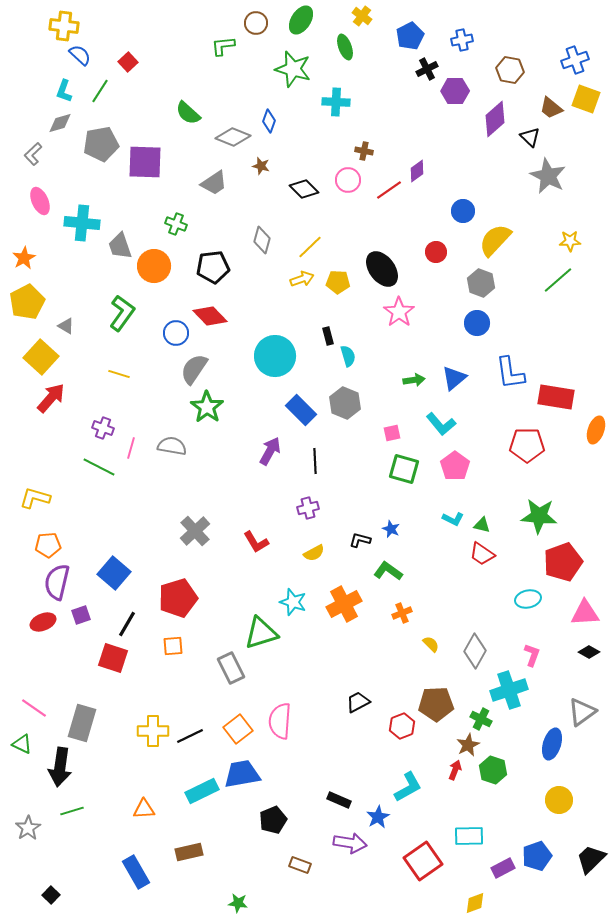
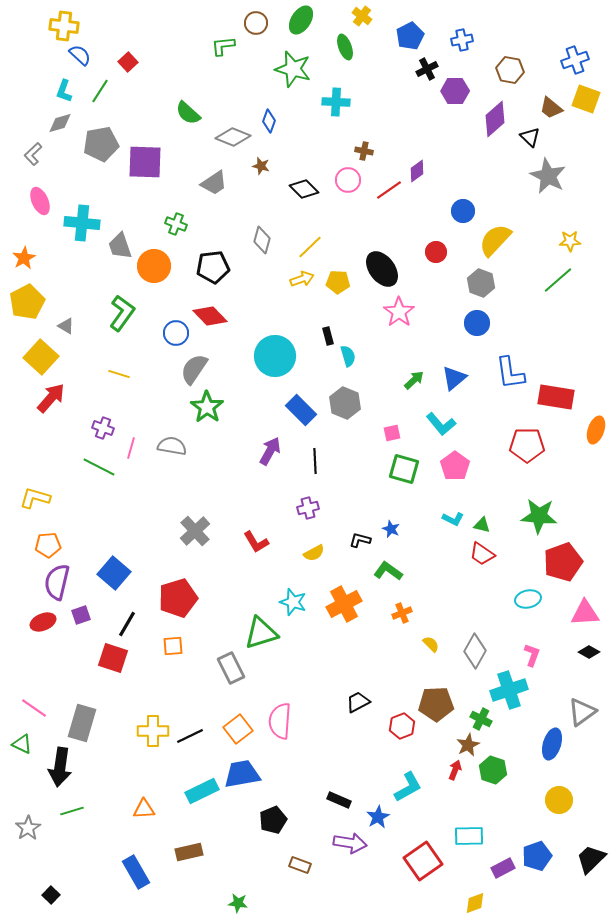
green arrow at (414, 380): rotated 35 degrees counterclockwise
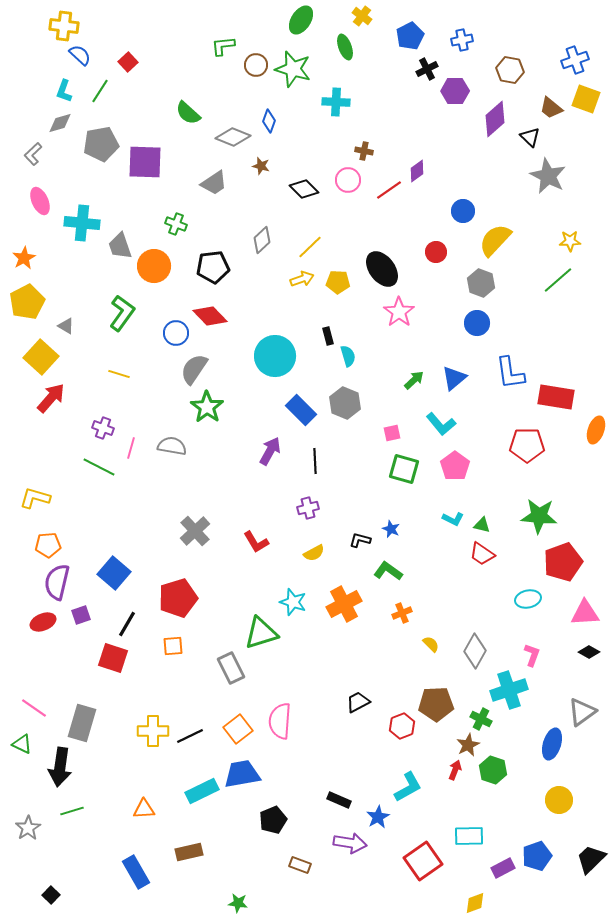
brown circle at (256, 23): moved 42 px down
gray diamond at (262, 240): rotated 32 degrees clockwise
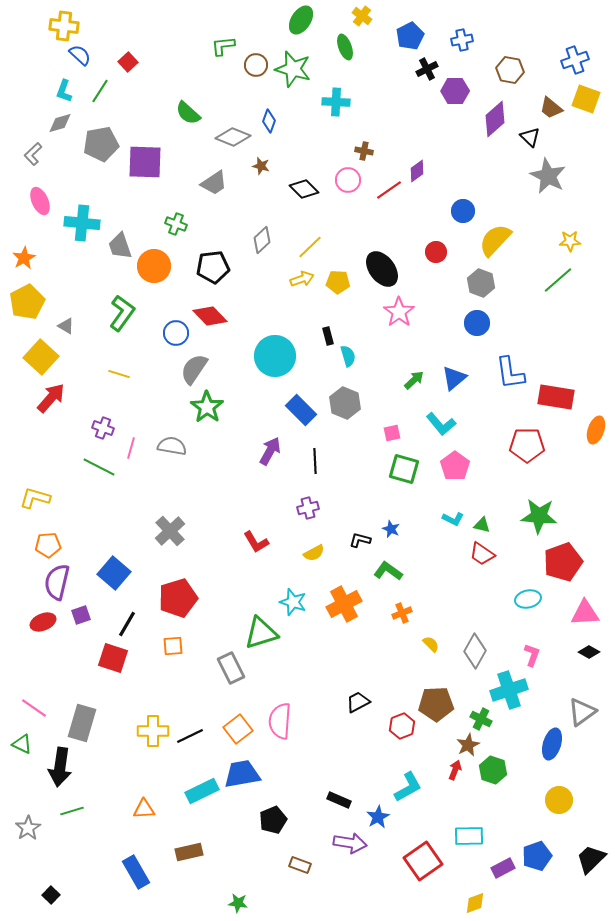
gray cross at (195, 531): moved 25 px left
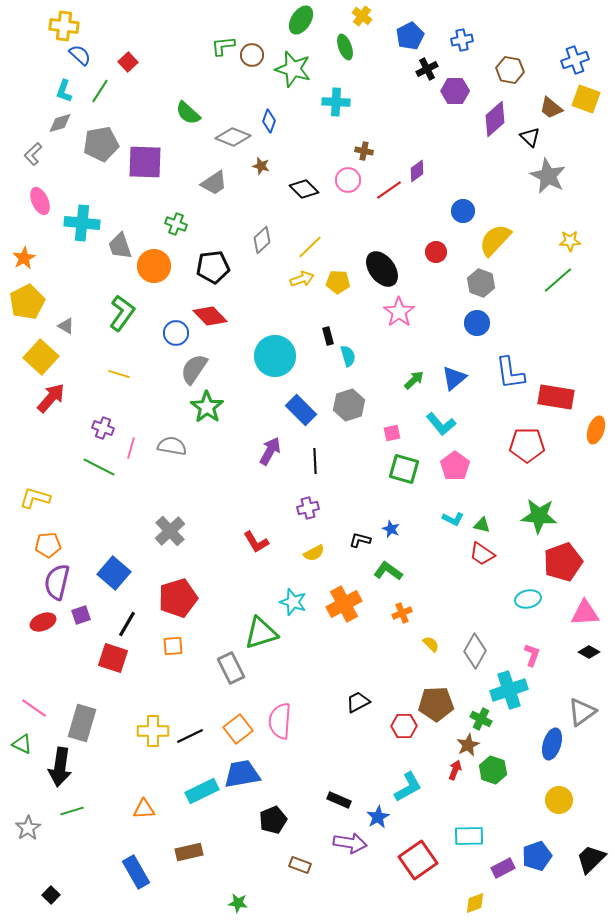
brown circle at (256, 65): moved 4 px left, 10 px up
gray hexagon at (345, 403): moved 4 px right, 2 px down; rotated 20 degrees clockwise
red hexagon at (402, 726): moved 2 px right; rotated 20 degrees clockwise
red square at (423, 861): moved 5 px left, 1 px up
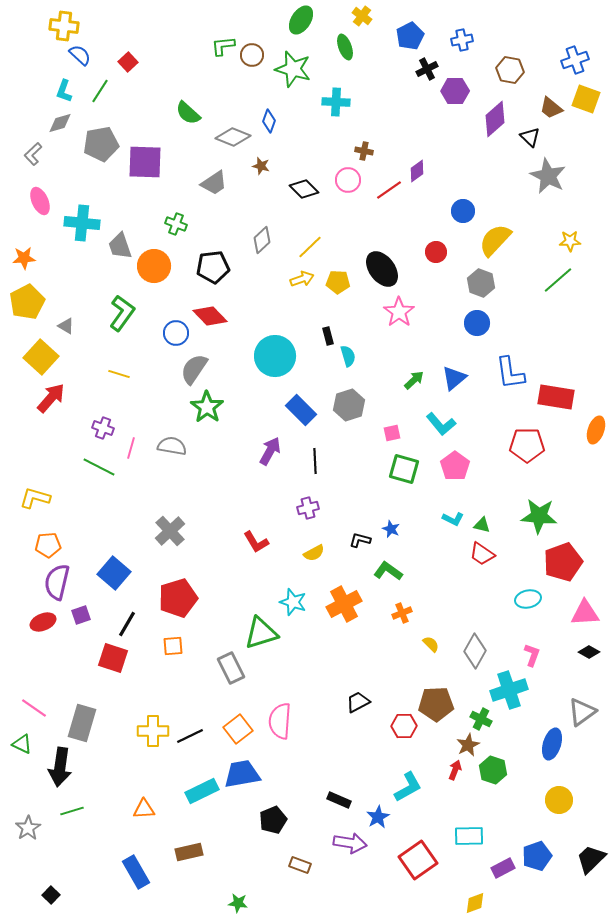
orange star at (24, 258): rotated 25 degrees clockwise
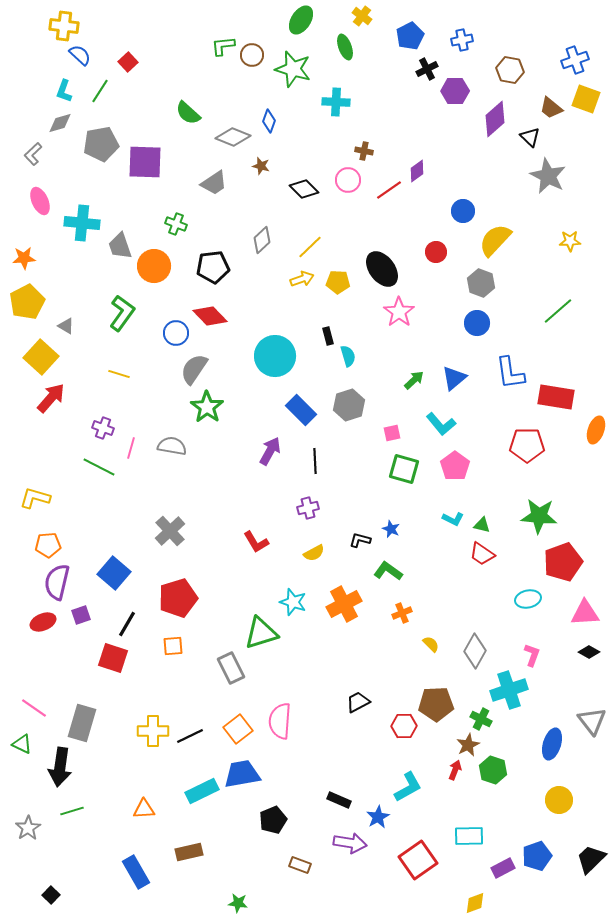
green line at (558, 280): moved 31 px down
gray triangle at (582, 712): moved 10 px right, 9 px down; rotated 32 degrees counterclockwise
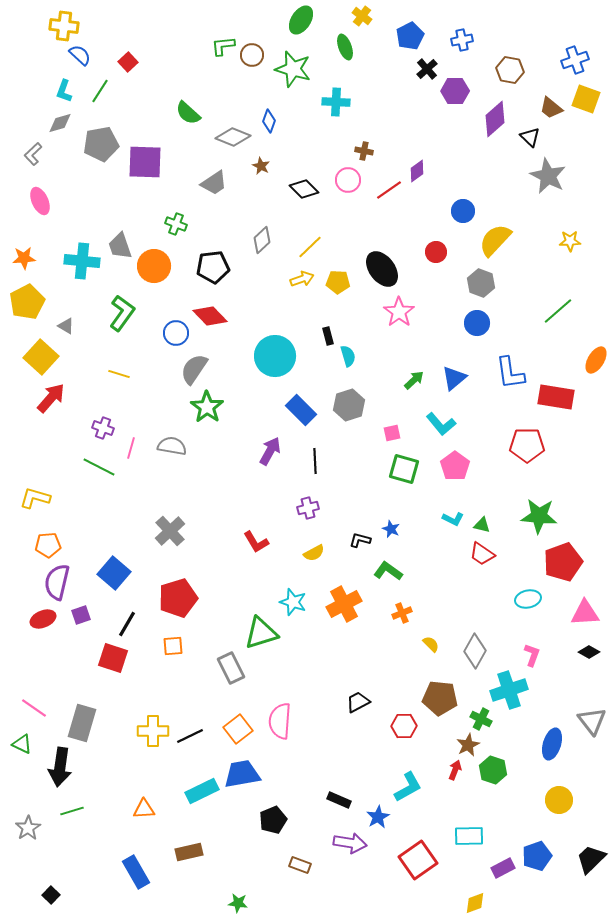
black cross at (427, 69): rotated 15 degrees counterclockwise
brown star at (261, 166): rotated 12 degrees clockwise
cyan cross at (82, 223): moved 38 px down
orange ellipse at (596, 430): moved 70 px up; rotated 12 degrees clockwise
red ellipse at (43, 622): moved 3 px up
brown pentagon at (436, 704): moved 4 px right, 6 px up; rotated 8 degrees clockwise
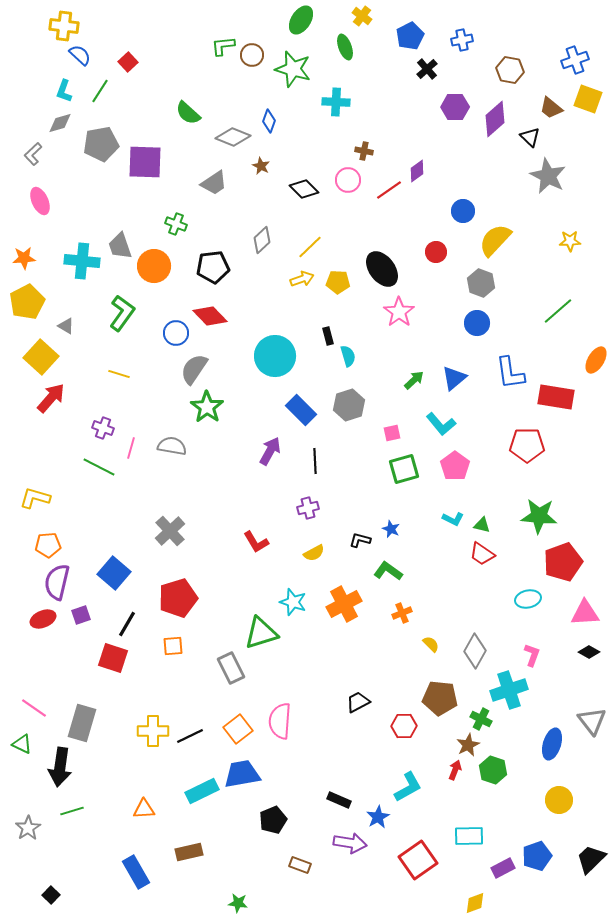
purple hexagon at (455, 91): moved 16 px down
yellow square at (586, 99): moved 2 px right
green square at (404, 469): rotated 32 degrees counterclockwise
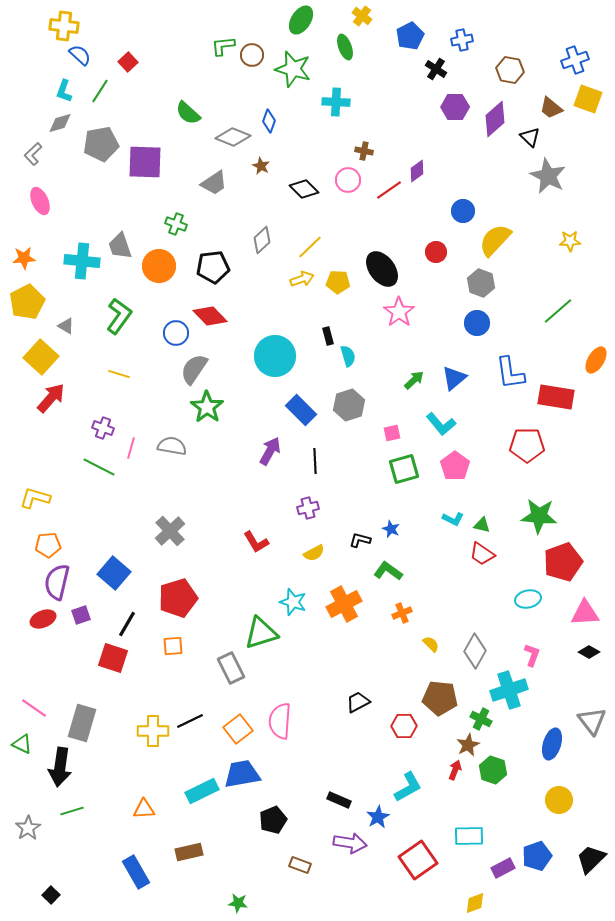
black cross at (427, 69): moved 9 px right; rotated 15 degrees counterclockwise
orange circle at (154, 266): moved 5 px right
green L-shape at (122, 313): moved 3 px left, 3 px down
black line at (190, 736): moved 15 px up
